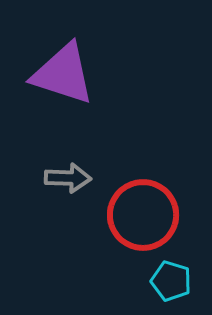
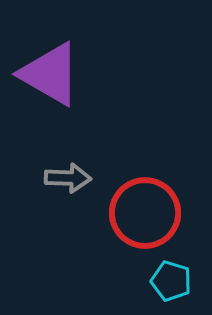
purple triangle: moved 13 px left; rotated 12 degrees clockwise
red circle: moved 2 px right, 2 px up
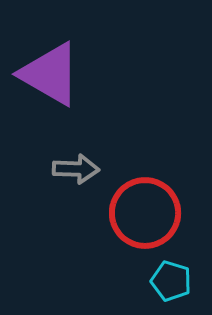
gray arrow: moved 8 px right, 9 px up
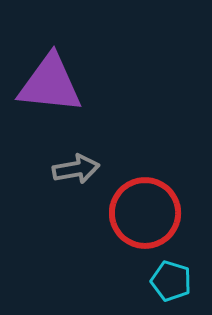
purple triangle: moved 10 px down; rotated 24 degrees counterclockwise
gray arrow: rotated 12 degrees counterclockwise
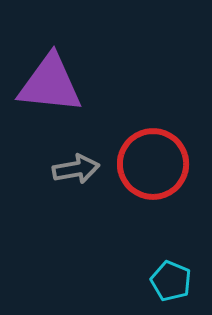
red circle: moved 8 px right, 49 px up
cyan pentagon: rotated 6 degrees clockwise
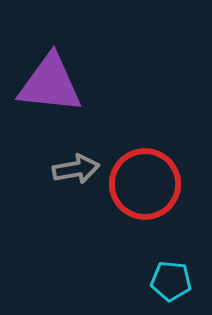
red circle: moved 8 px left, 20 px down
cyan pentagon: rotated 18 degrees counterclockwise
